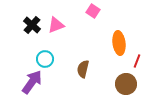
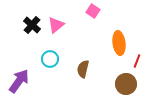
pink triangle: rotated 18 degrees counterclockwise
cyan circle: moved 5 px right
purple arrow: moved 13 px left, 1 px up
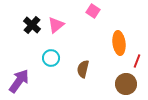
cyan circle: moved 1 px right, 1 px up
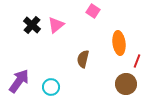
cyan circle: moved 29 px down
brown semicircle: moved 10 px up
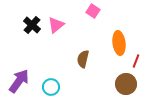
red line: moved 1 px left
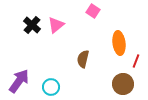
brown circle: moved 3 px left
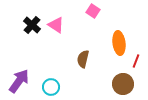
pink triangle: rotated 48 degrees counterclockwise
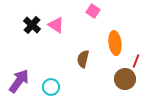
orange ellipse: moved 4 px left
brown circle: moved 2 px right, 5 px up
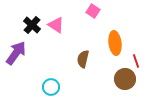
red line: rotated 40 degrees counterclockwise
purple arrow: moved 3 px left, 28 px up
